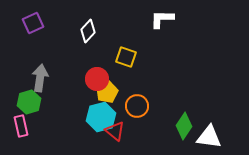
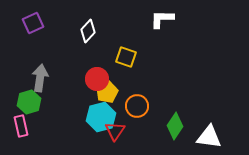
green diamond: moved 9 px left
red triangle: rotated 25 degrees clockwise
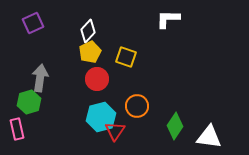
white L-shape: moved 6 px right
yellow pentagon: moved 17 px left, 40 px up
pink rectangle: moved 4 px left, 3 px down
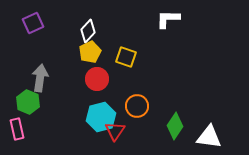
green hexagon: moved 1 px left; rotated 20 degrees counterclockwise
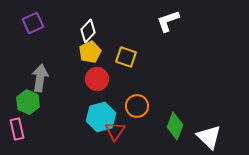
white L-shape: moved 2 px down; rotated 20 degrees counterclockwise
green diamond: rotated 12 degrees counterclockwise
white triangle: rotated 36 degrees clockwise
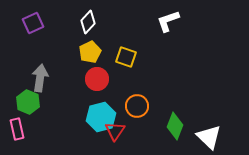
white diamond: moved 9 px up
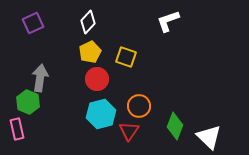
orange circle: moved 2 px right
cyan hexagon: moved 3 px up
red triangle: moved 14 px right
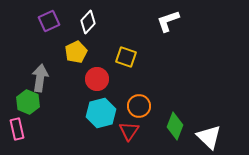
purple square: moved 16 px right, 2 px up
yellow pentagon: moved 14 px left
cyan hexagon: moved 1 px up
